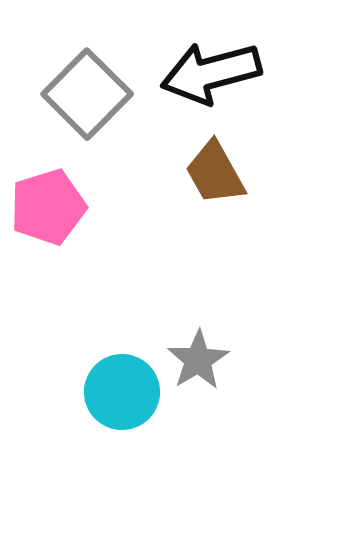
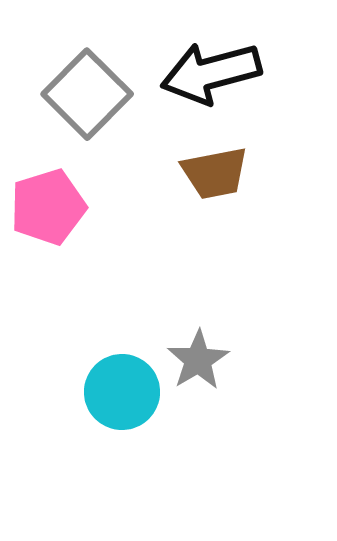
brown trapezoid: rotated 72 degrees counterclockwise
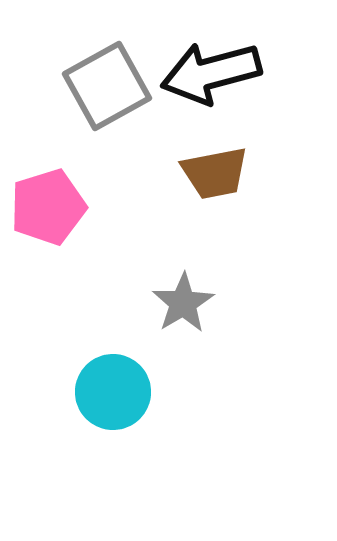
gray square: moved 20 px right, 8 px up; rotated 16 degrees clockwise
gray star: moved 15 px left, 57 px up
cyan circle: moved 9 px left
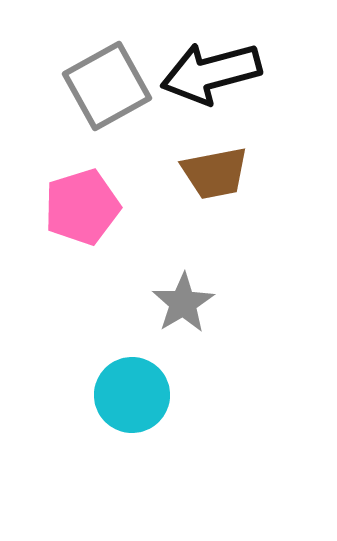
pink pentagon: moved 34 px right
cyan circle: moved 19 px right, 3 px down
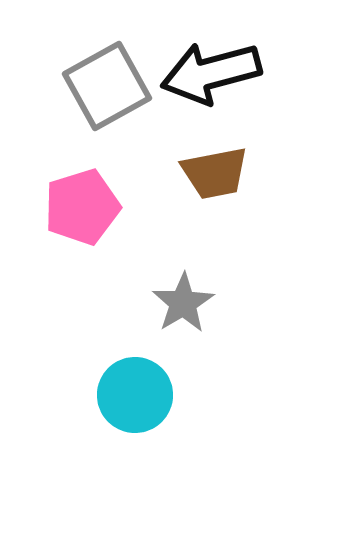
cyan circle: moved 3 px right
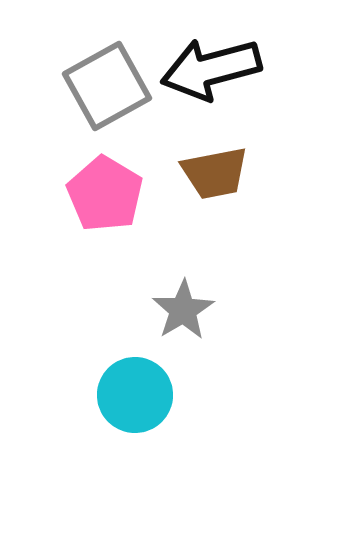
black arrow: moved 4 px up
pink pentagon: moved 23 px right, 13 px up; rotated 24 degrees counterclockwise
gray star: moved 7 px down
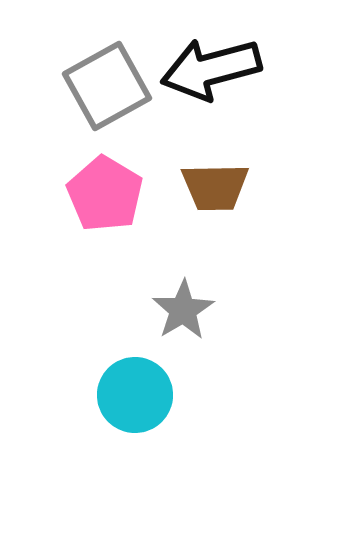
brown trapezoid: moved 14 px down; rotated 10 degrees clockwise
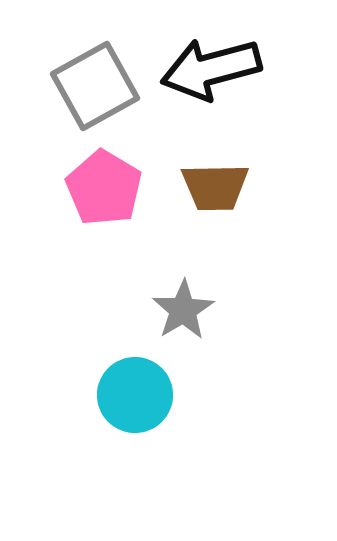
gray square: moved 12 px left
pink pentagon: moved 1 px left, 6 px up
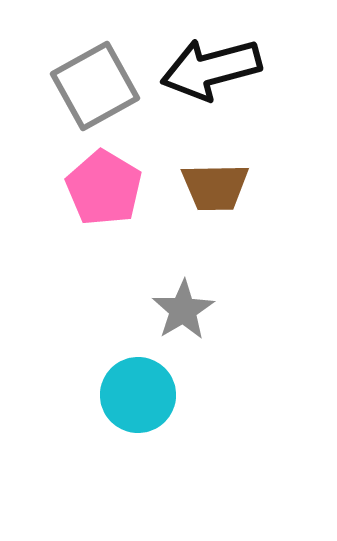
cyan circle: moved 3 px right
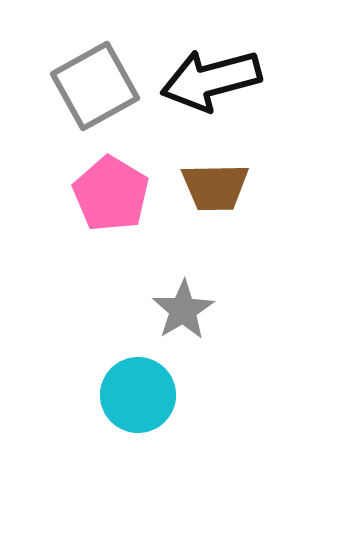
black arrow: moved 11 px down
pink pentagon: moved 7 px right, 6 px down
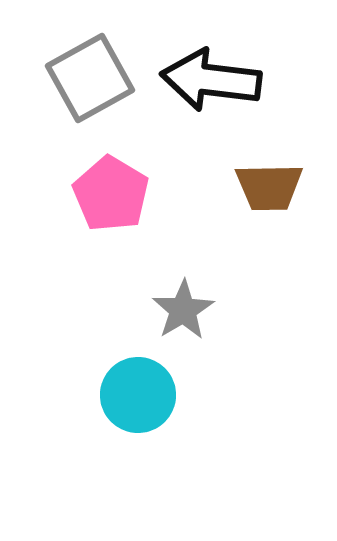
black arrow: rotated 22 degrees clockwise
gray square: moved 5 px left, 8 px up
brown trapezoid: moved 54 px right
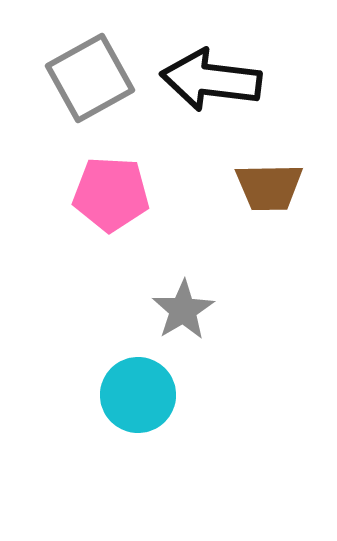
pink pentagon: rotated 28 degrees counterclockwise
